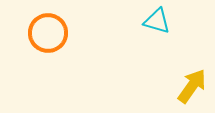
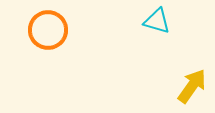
orange circle: moved 3 px up
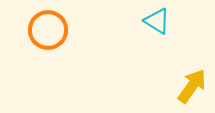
cyan triangle: rotated 16 degrees clockwise
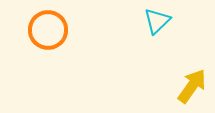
cyan triangle: rotated 44 degrees clockwise
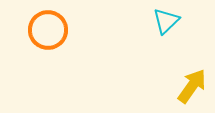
cyan triangle: moved 9 px right
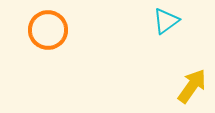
cyan triangle: rotated 8 degrees clockwise
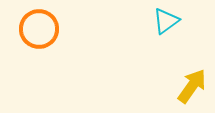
orange circle: moved 9 px left, 1 px up
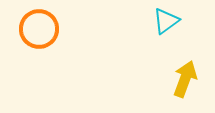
yellow arrow: moved 7 px left, 7 px up; rotated 15 degrees counterclockwise
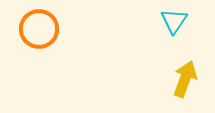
cyan triangle: moved 8 px right; rotated 20 degrees counterclockwise
